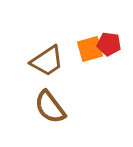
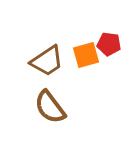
orange square: moved 4 px left, 6 px down
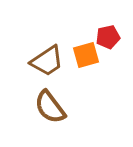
red pentagon: moved 1 px left, 7 px up; rotated 20 degrees counterclockwise
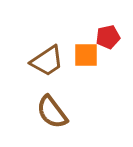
orange square: rotated 16 degrees clockwise
brown semicircle: moved 2 px right, 5 px down
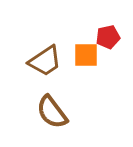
brown trapezoid: moved 2 px left
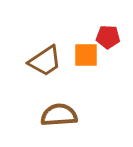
red pentagon: rotated 15 degrees clockwise
brown semicircle: moved 7 px right, 3 px down; rotated 123 degrees clockwise
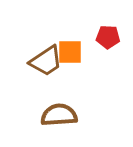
orange square: moved 16 px left, 3 px up
brown trapezoid: moved 1 px right
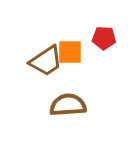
red pentagon: moved 4 px left, 1 px down
brown semicircle: moved 9 px right, 10 px up
